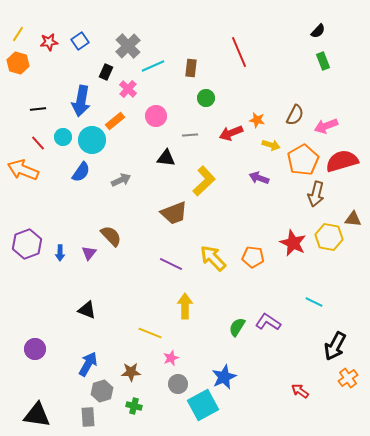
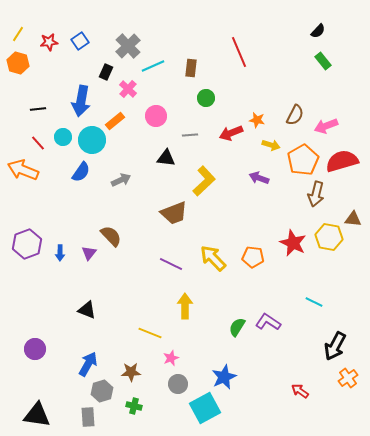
green rectangle at (323, 61): rotated 18 degrees counterclockwise
cyan square at (203, 405): moved 2 px right, 3 px down
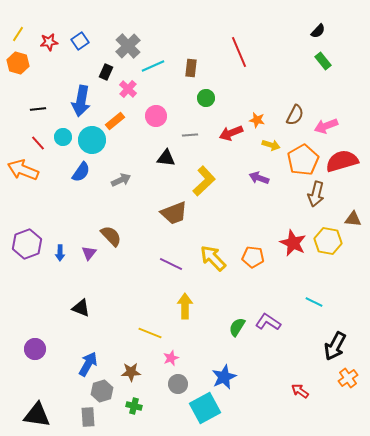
yellow hexagon at (329, 237): moved 1 px left, 4 px down
black triangle at (87, 310): moved 6 px left, 2 px up
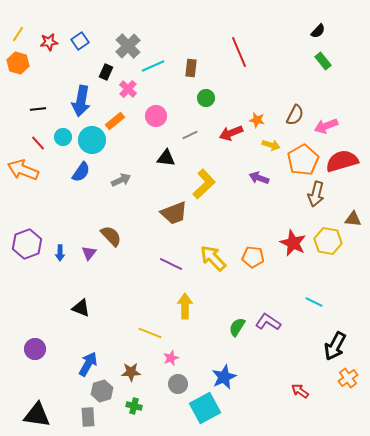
gray line at (190, 135): rotated 21 degrees counterclockwise
yellow L-shape at (204, 181): moved 3 px down
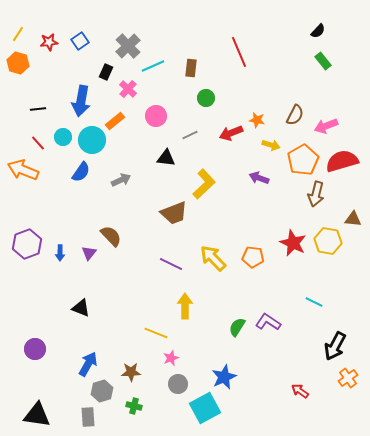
yellow line at (150, 333): moved 6 px right
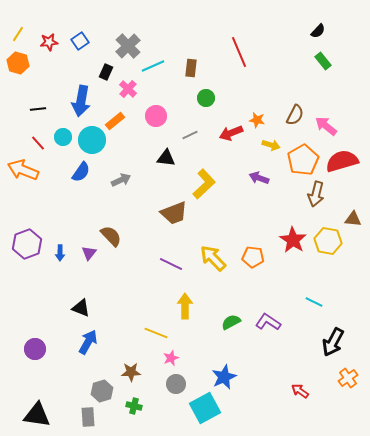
pink arrow at (326, 126): rotated 60 degrees clockwise
red star at (293, 243): moved 3 px up; rotated 8 degrees clockwise
green semicircle at (237, 327): moved 6 px left, 5 px up; rotated 30 degrees clockwise
black arrow at (335, 346): moved 2 px left, 4 px up
blue arrow at (88, 364): moved 22 px up
gray circle at (178, 384): moved 2 px left
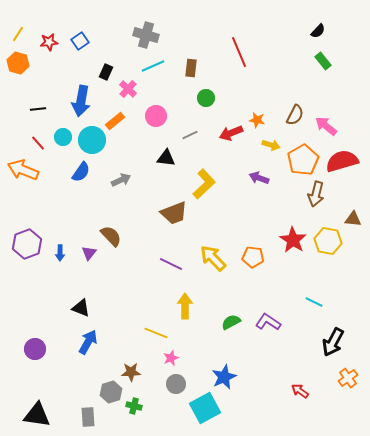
gray cross at (128, 46): moved 18 px right, 11 px up; rotated 30 degrees counterclockwise
gray hexagon at (102, 391): moved 9 px right, 1 px down
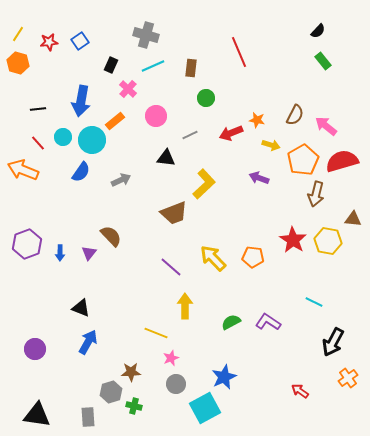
black rectangle at (106, 72): moved 5 px right, 7 px up
purple line at (171, 264): moved 3 px down; rotated 15 degrees clockwise
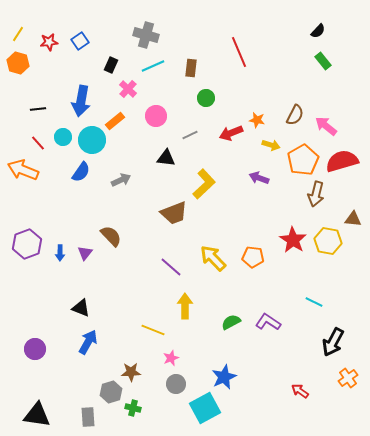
purple triangle at (89, 253): moved 4 px left
yellow line at (156, 333): moved 3 px left, 3 px up
green cross at (134, 406): moved 1 px left, 2 px down
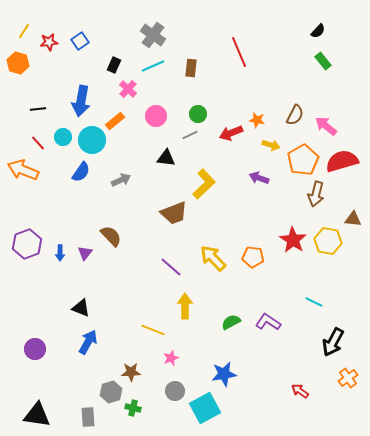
yellow line at (18, 34): moved 6 px right, 3 px up
gray cross at (146, 35): moved 7 px right; rotated 20 degrees clockwise
black rectangle at (111, 65): moved 3 px right
green circle at (206, 98): moved 8 px left, 16 px down
blue star at (224, 377): moved 3 px up; rotated 15 degrees clockwise
gray circle at (176, 384): moved 1 px left, 7 px down
